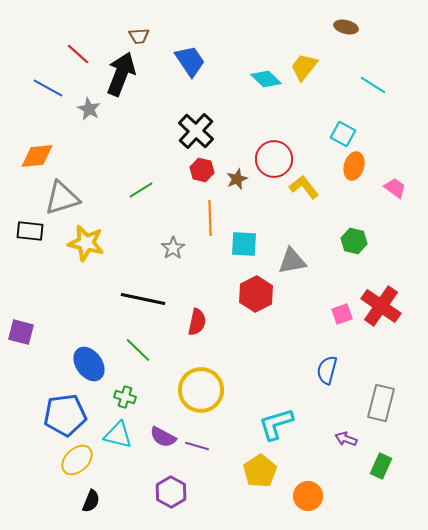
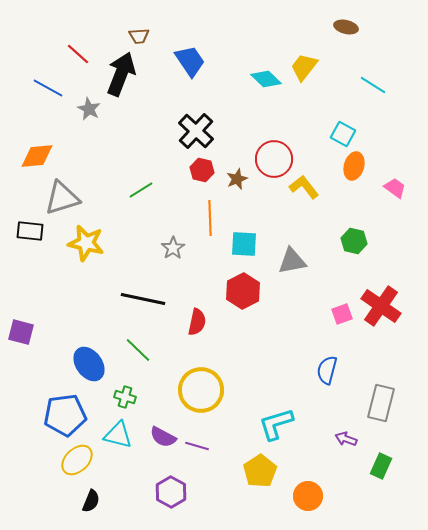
red hexagon at (256, 294): moved 13 px left, 3 px up
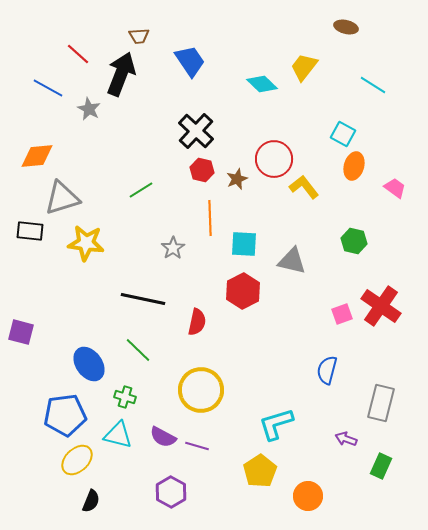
cyan diamond at (266, 79): moved 4 px left, 5 px down
yellow star at (86, 243): rotated 6 degrees counterclockwise
gray triangle at (292, 261): rotated 24 degrees clockwise
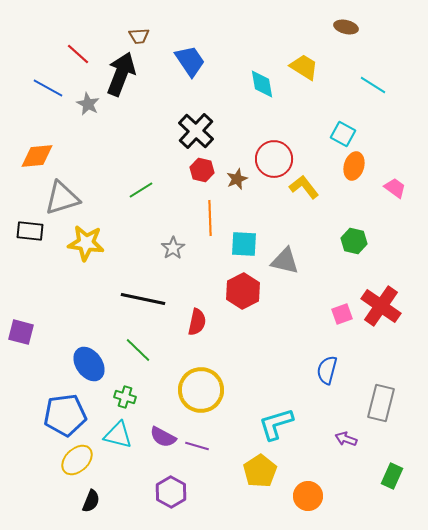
yellow trapezoid at (304, 67): rotated 84 degrees clockwise
cyan diamond at (262, 84): rotated 36 degrees clockwise
gray star at (89, 109): moved 1 px left, 5 px up
gray triangle at (292, 261): moved 7 px left
green rectangle at (381, 466): moved 11 px right, 10 px down
